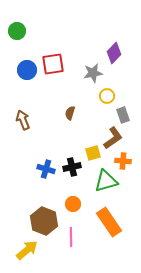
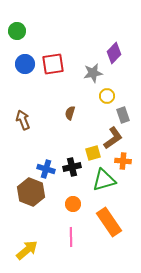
blue circle: moved 2 px left, 6 px up
green triangle: moved 2 px left, 1 px up
brown hexagon: moved 13 px left, 29 px up
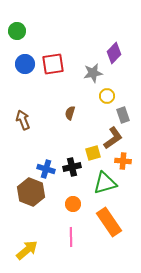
green triangle: moved 1 px right, 3 px down
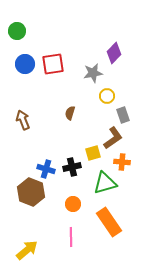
orange cross: moved 1 px left, 1 px down
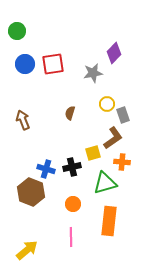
yellow circle: moved 8 px down
orange rectangle: moved 1 px up; rotated 40 degrees clockwise
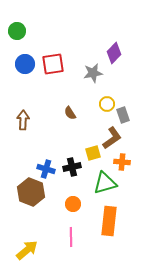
brown semicircle: rotated 48 degrees counterclockwise
brown arrow: rotated 24 degrees clockwise
brown L-shape: moved 1 px left
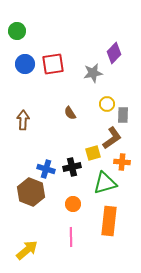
gray rectangle: rotated 21 degrees clockwise
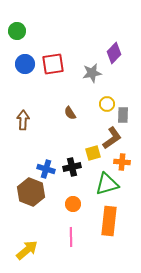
gray star: moved 1 px left
green triangle: moved 2 px right, 1 px down
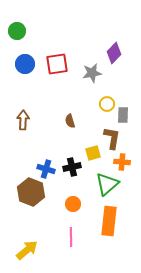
red square: moved 4 px right
brown semicircle: moved 8 px down; rotated 16 degrees clockwise
brown L-shape: rotated 45 degrees counterclockwise
green triangle: rotated 25 degrees counterclockwise
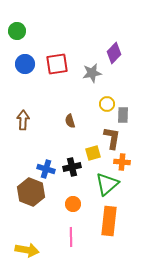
yellow arrow: rotated 50 degrees clockwise
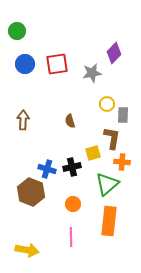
blue cross: moved 1 px right
